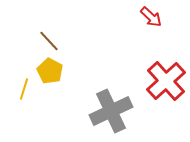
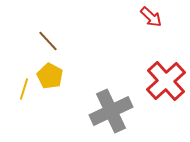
brown line: moved 1 px left
yellow pentagon: moved 5 px down
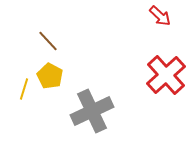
red arrow: moved 9 px right, 1 px up
red cross: moved 6 px up
gray cross: moved 19 px left
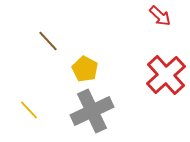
yellow pentagon: moved 35 px right, 7 px up
yellow line: moved 5 px right, 21 px down; rotated 60 degrees counterclockwise
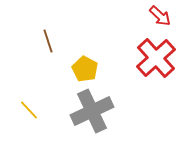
brown line: rotated 25 degrees clockwise
red cross: moved 10 px left, 17 px up
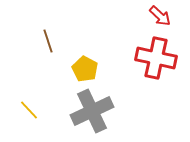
red cross: rotated 36 degrees counterclockwise
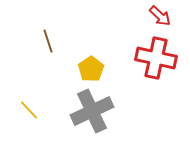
yellow pentagon: moved 6 px right; rotated 10 degrees clockwise
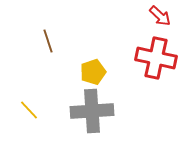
yellow pentagon: moved 2 px right, 3 px down; rotated 15 degrees clockwise
gray cross: rotated 21 degrees clockwise
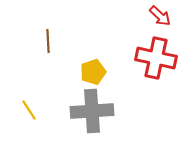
brown line: rotated 15 degrees clockwise
yellow line: rotated 10 degrees clockwise
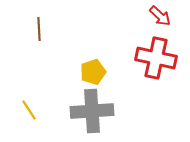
brown line: moved 9 px left, 12 px up
